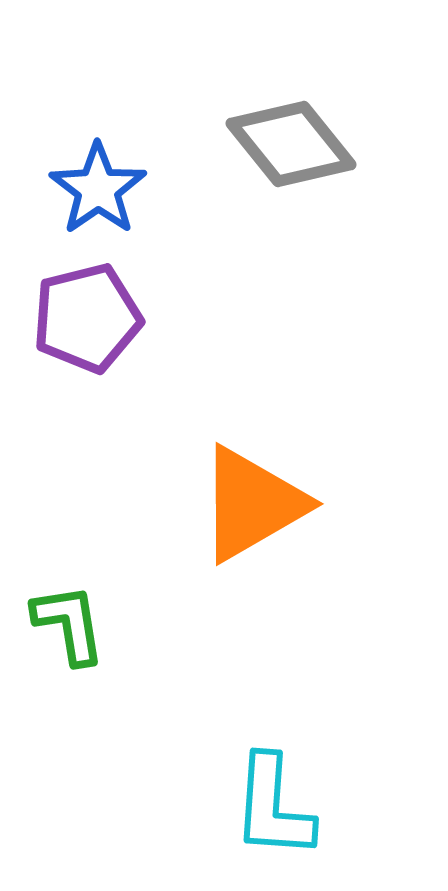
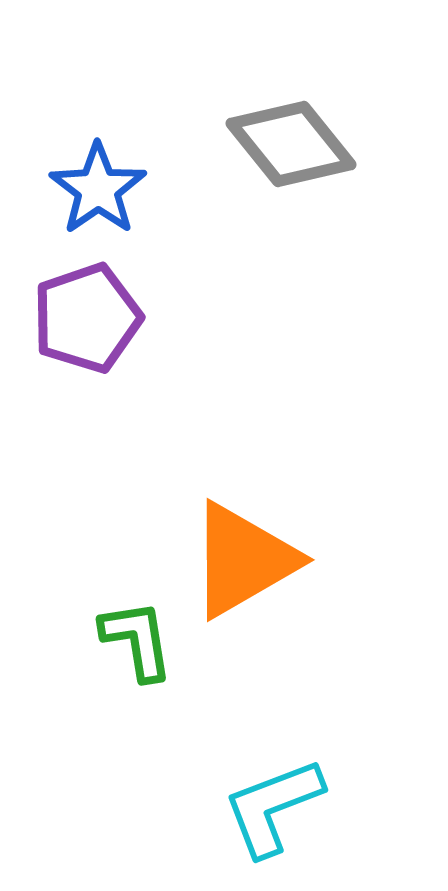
purple pentagon: rotated 5 degrees counterclockwise
orange triangle: moved 9 px left, 56 px down
green L-shape: moved 68 px right, 16 px down
cyan L-shape: rotated 65 degrees clockwise
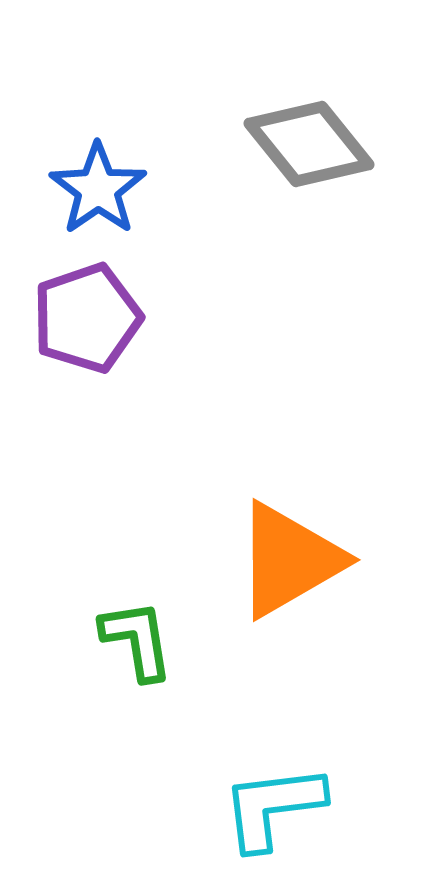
gray diamond: moved 18 px right
orange triangle: moved 46 px right
cyan L-shape: rotated 14 degrees clockwise
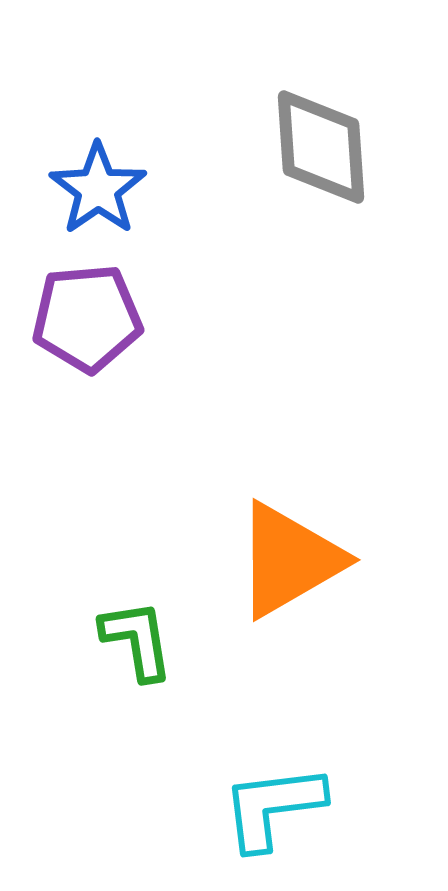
gray diamond: moved 12 px right, 3 px down; rotated 35 degrees clockwise
purple pentagon: rotated 14 degrees clockwise
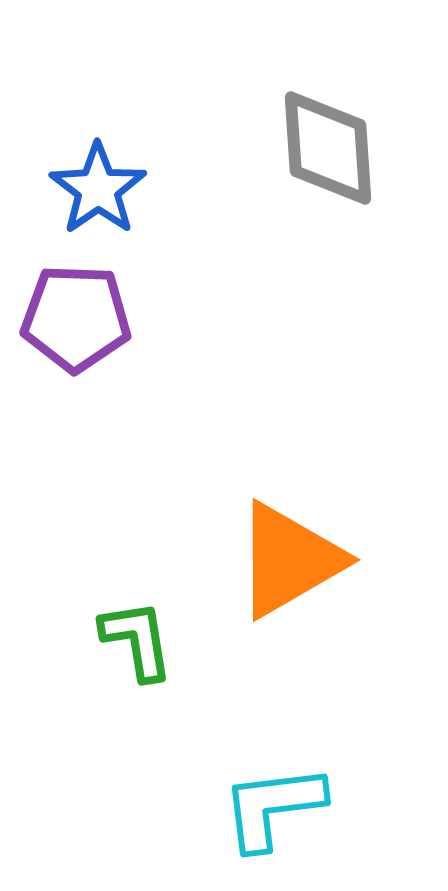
gray diamond: moved 7 px right, 1 px down
purple pentagon: moved 11 px left; rotated 7 degrees clockwise
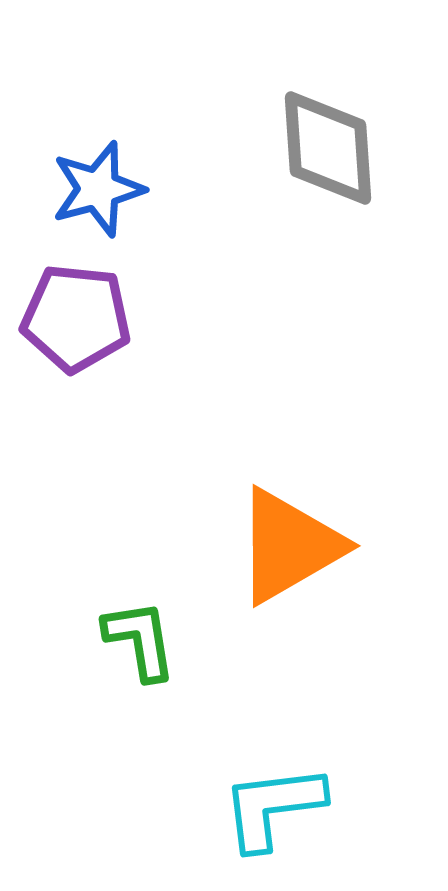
blue star: rotated 20 degrees clockwise
purple pentagon: rotated 4 degrees clockwise
orange triangle: moved 14 px up
green L-shape: moved 3 px right
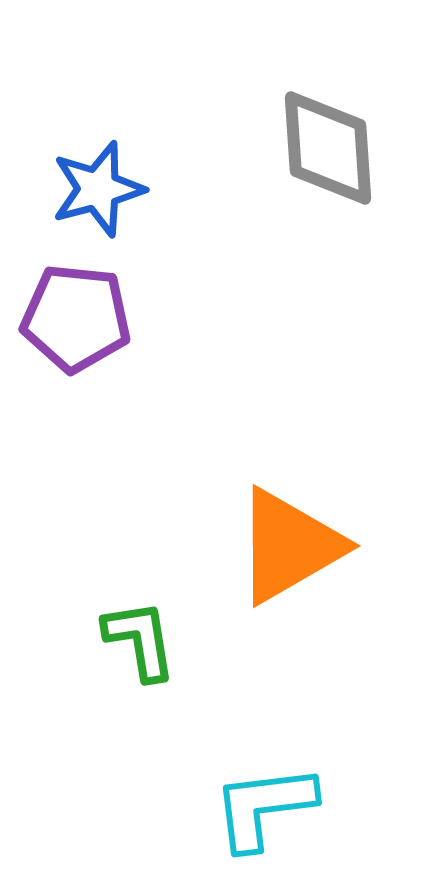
cyan L-shape: moved 9 px left
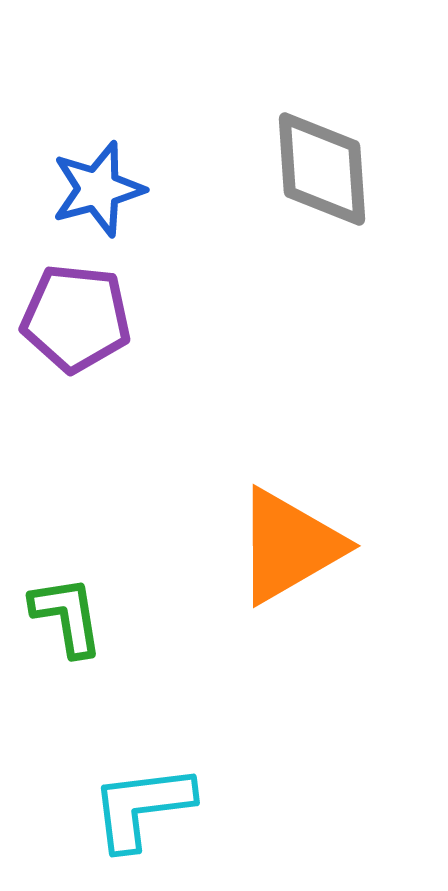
gray diamond: moved 6 px left, 21 px down
green L-shape: moved 73 px left, 24 px up
cyan L-shape: moved 122 px left
